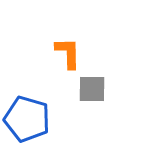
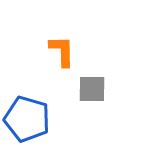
orange L-shape: moved 6 px left, 2 px up
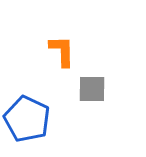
blue pentagon: rotated 9 degrees clockwise
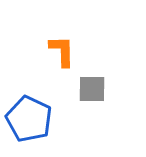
blue pentagon: moved 2 px right
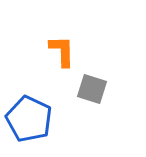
gray square: rotated 16 degrees clockwise
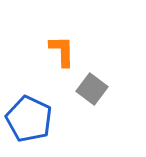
gray square: rotated 20 degrees clockwise
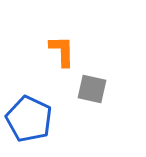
gray square: rotated 24 degrees counterclockwise
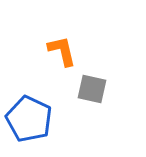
orange L-shape: rotated 12 degrees counterclockwise
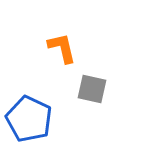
orange L-shape: moved 3 px up
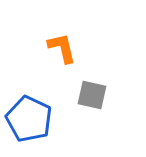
gray square: moved 6 px down
